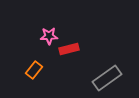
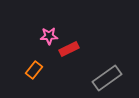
red rectangle: rotated 12 degrees counterclockwise
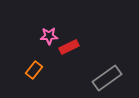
red rectangle: moved 2 px up
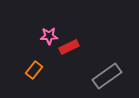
gray rectangle: moved 2 px up
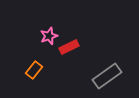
pink star: rotated 18 degrees counterclockwise
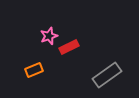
orange rectangle: rotated 30 degrees clockwise
gray rectangle: moved 1 px up
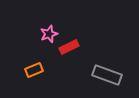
pink star: moved 2 px up
gray rectangle: rotated 56 degrees clockwise
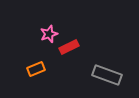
orange rectangle: moved 2 px right, 1 px up
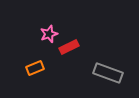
orange rectangle: moved 1 px left, 1 px up
gray rectangle: moved 1 px right, 2 px up
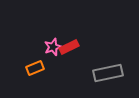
pink star: moved 4 px right, 13 px down
gray rectangle: rotated 32 degrees counterclockwise
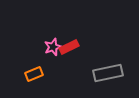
orange rectangle: moved 1 px left, 6 px down
